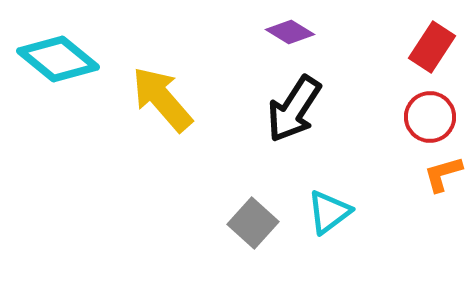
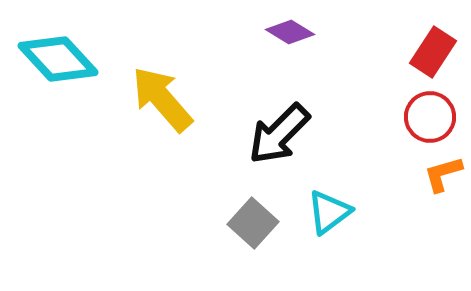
red rectangle: moved 1 px right, 5 px down
cyan diamond: rotated 8 degrees clockwise
black arrow: moved 15 px left, 25 px down; rotated 12 degrees clockwise
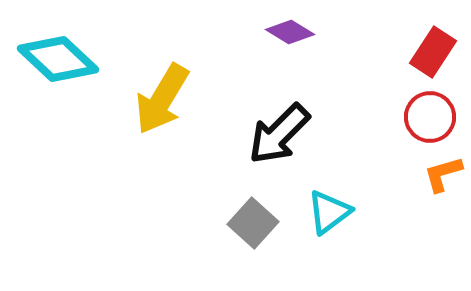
cyan diamond: rotated 4 degrees counterclockwise
yellow arrow: rotated 108 degrees counterclockwise
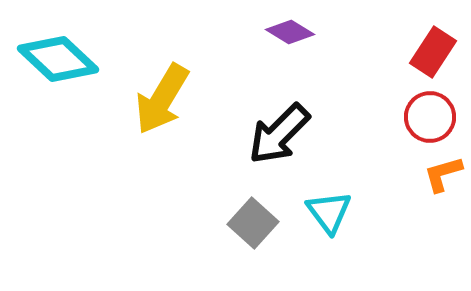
cyan triangle: rotated 30 degrees counterclockwise
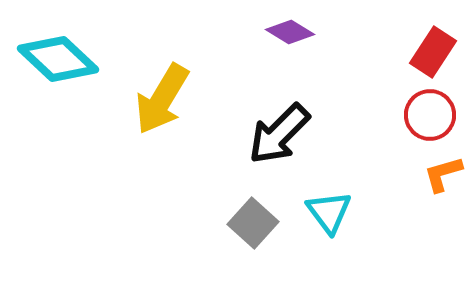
red circle: moved 2 px up
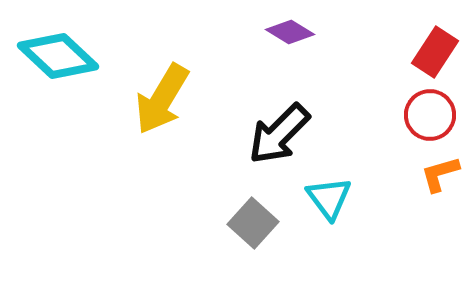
red rectangle: moved 2 px right
cyan diamond: moved 3 px up
orange L-shape: moved 3 px left
cyan triangle: moved 14 px up
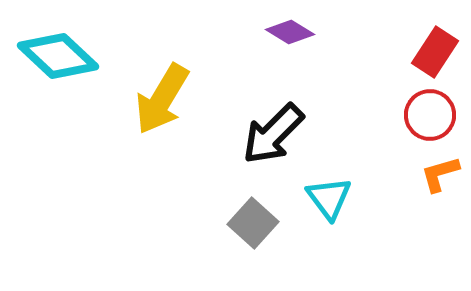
black arrow: moved 6 px left
